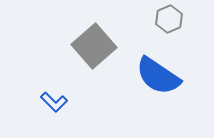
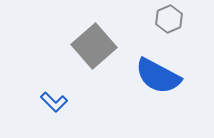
blue semicircle: rotated 6 degrees counterclockwise
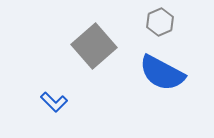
gray hexagon: moved 9 px left, 3 px down
blue semicircle: moved 4 px right, 3 px up
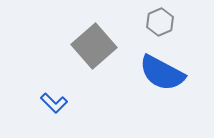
blue L-shape: moved 1 px down
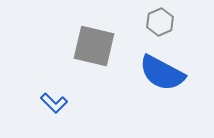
gray square: rotated 36 degrees counterclockwise
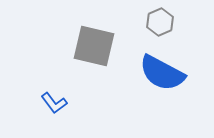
blue L-shape: rotated 8 degrees clockwise
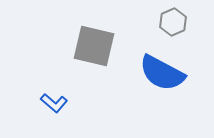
gray hexagon: moved 13 px right
blue L-shape: rotated 12 degrees counterclockwise
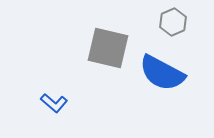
gray square: moved 14 px right, 2 px down
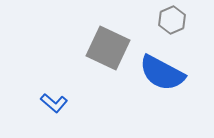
gray hexagon: moved 1 px left, 2 px up
gray square: rotated 12 degrees clockwise
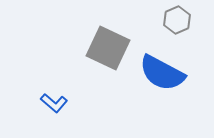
gray hexagon: moved 5 px right
